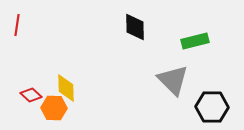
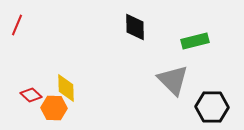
red line: rotated 15 degrees clockwise
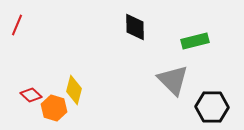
yellow diamond: moved 8 px right, 2 px down; rotated 16 degrees clockwise
orange hexagon: rotated 15 degrees clockwise
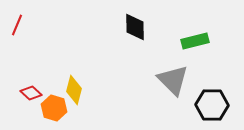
red diamond: moved 2 px up
black hexagon: moved 2 px up
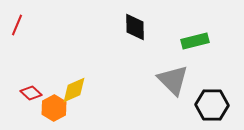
yellow diamond: rotated 52 degrees clockwise
orange hexagon: rotated 15 degrees clockwise
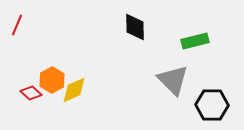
orange hexagon: moved 2 px left, 28 px up
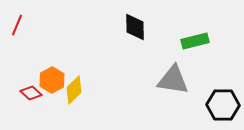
gray triangle: rotated 36 degrees counterclockwise
yellow diamond: rotated 20 degrees counterclockwise
black hexagon: moved 11 px right
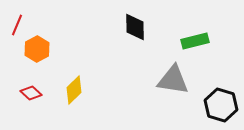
orange hexagon: moved 15 px left, 31 px up
black hexagon: moved 2 px left; rotated 16 degrees clockwise
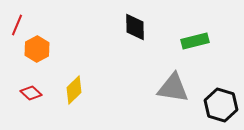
gray triangle: moved 8 px down
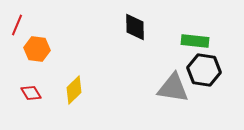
green rectangle: rotated 20 degrees clockwise
orange hexagon: rotated 25 degrees counterclockwise
red diamond: rotated 15 degrees clockwise
black hexagon: moved 17 px left, 35 px up; rotated 8 degrees counterclockwise
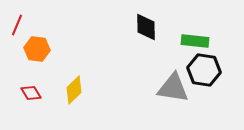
black diamond: moved 11 px right
